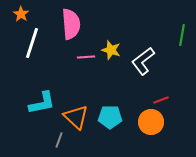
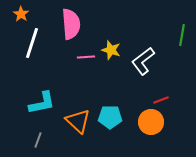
orange triangle: moved 2 px right, 4 px down
gray line: moved 21 px left
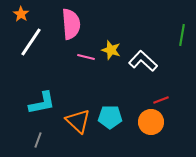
white line: moved 1 px left, 1 px up; rotated 16 degrees clockwise
pink line: rotated 18 degrees clockwise
white L-shape: rotated 80 degrees clockwise
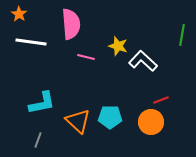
orange star: moved 2 px left
white line: rotated 64 degrees clockwise
yellow star: moved 7 px right, 4 px up
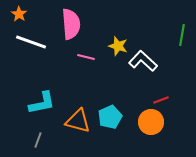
white line: rotated 12 degrees clockwise
cyan pentagon: rotated 25 degrees counterclockwise
orange triangle: rotated 28 degrees counterclockwise
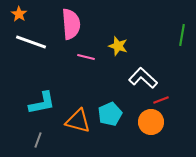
white L-shape: moved 17 px down
cyan pentagon: moved 3 px up
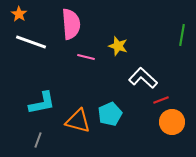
orange circle: moved 21 px right
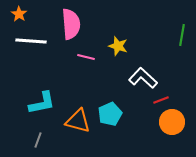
white line: moved 1 px up; rotated 16 degrees counterclockwise
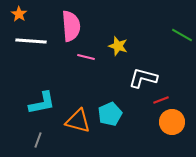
pink semicircle: moved 2 px down
green line: rotated 70 degrees counterclockwise
white L-shape: rotated 28 degrees counterclockwise
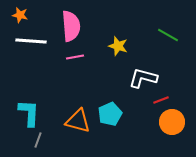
orange star: moved 1 px right, 1 px down; rotated 21 degrees counterclockwise
green line: moved 14 px left
pink line: moved 11 px left; rotated 24 degrees counterclockwise
cyan L-shape: moved 13 px left, 10 px down; rotated 76 degrees counterclockwise
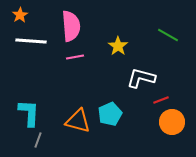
orange star: rotated 28 degrees clockwise
yellow star: rotated 18 degrees clockwise
white L-shape: moved 2 px left
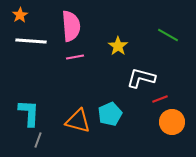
red line: moved 1 px left, 1 px up
